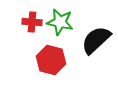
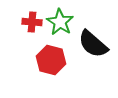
green star: rotated 20 degrees clockwise
black semicircle: moved 3 px left, 4 px down; rotated 96 degrees counterclockwise
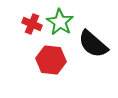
red cross: moved 2 px down; rotated 18 degrees clockwise
red hexagon: rotated 8 degrees counterclockwise
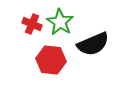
black semicircle: rotated 64 degrees counterclockwise
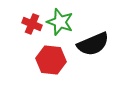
green star: rotated 12 degrees counterclockwise
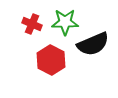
green star: moved 5 px right; rotated 20 degrees counterclockwise
red hexagon: rotated 20 degrees clockwise
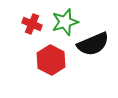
green star: rotated 16 degrees counterclockwise
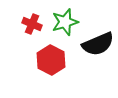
black semicircle: moved 5 px right
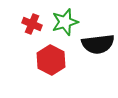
black semicircle: rotated 16 degrees clockwise
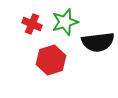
black semicircle: moved 2 px up
red hexagon: rotated 16 degrees clockwise
